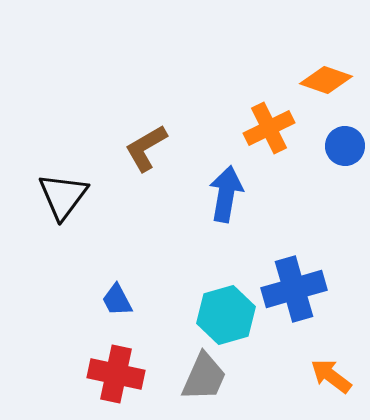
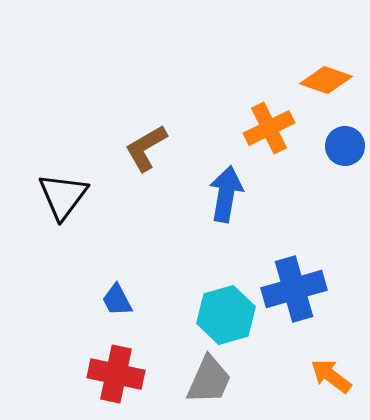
gray trapezoid: moved 5 px right, 3 px down
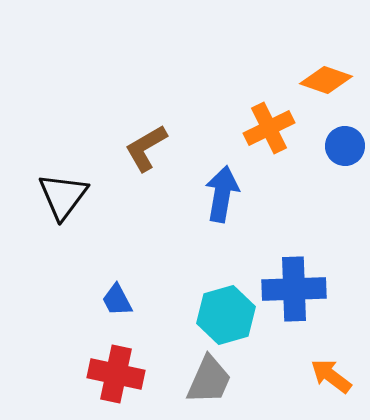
blue arrow: moved 4 px left
blue cross: rotated 14 degrees clockwise
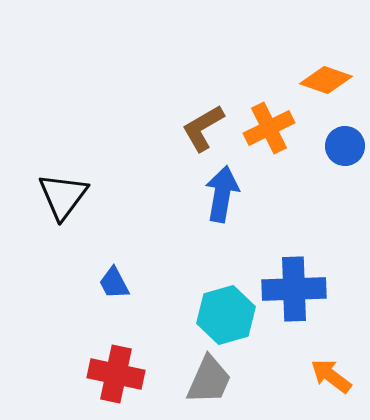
brown L-shape: moved 57 px right, 20 px up
blue trapezoid: moved 3 px left, 17 px up
